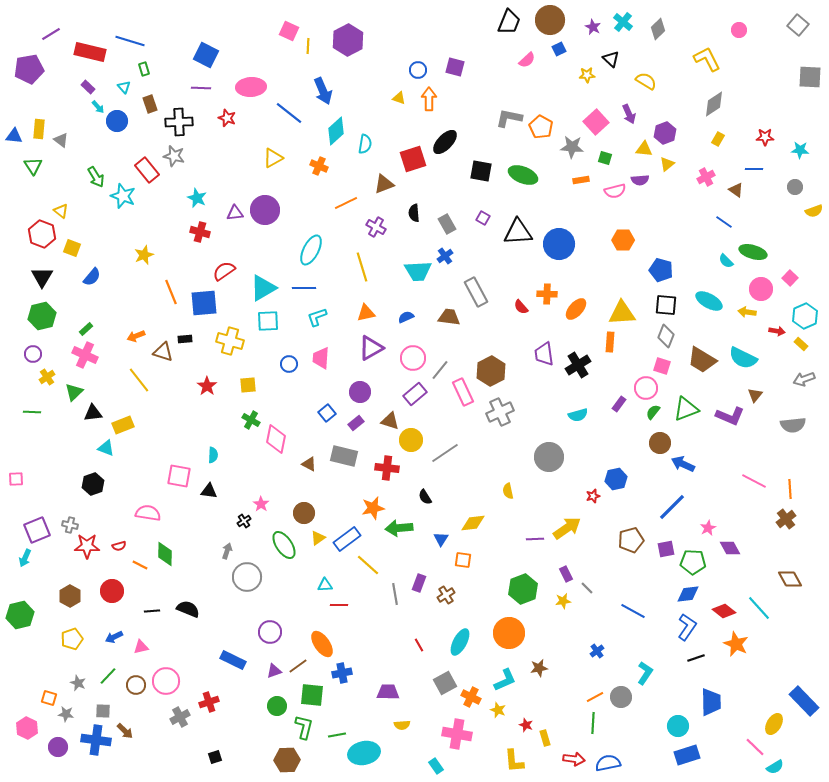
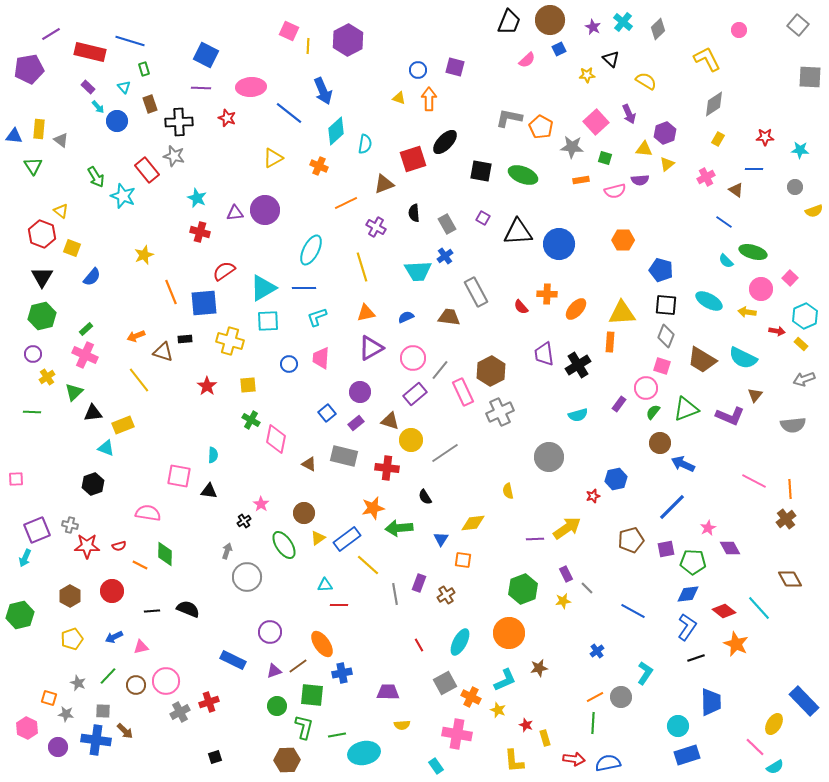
gray cross at (180, 717): moved 5 px up
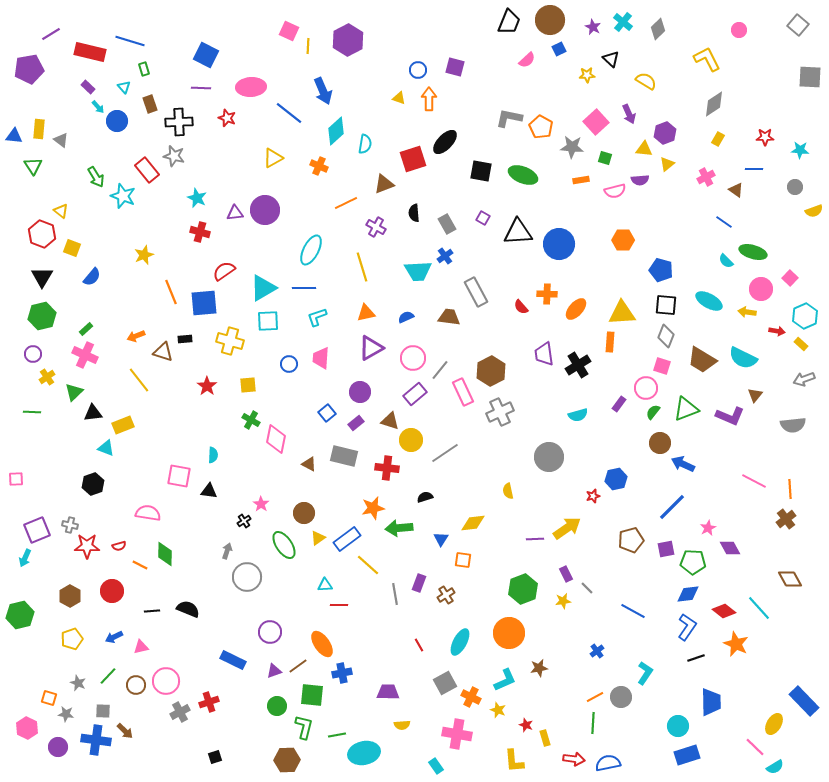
black semicircle at (425, 497): rotated 105 degrees clockwise
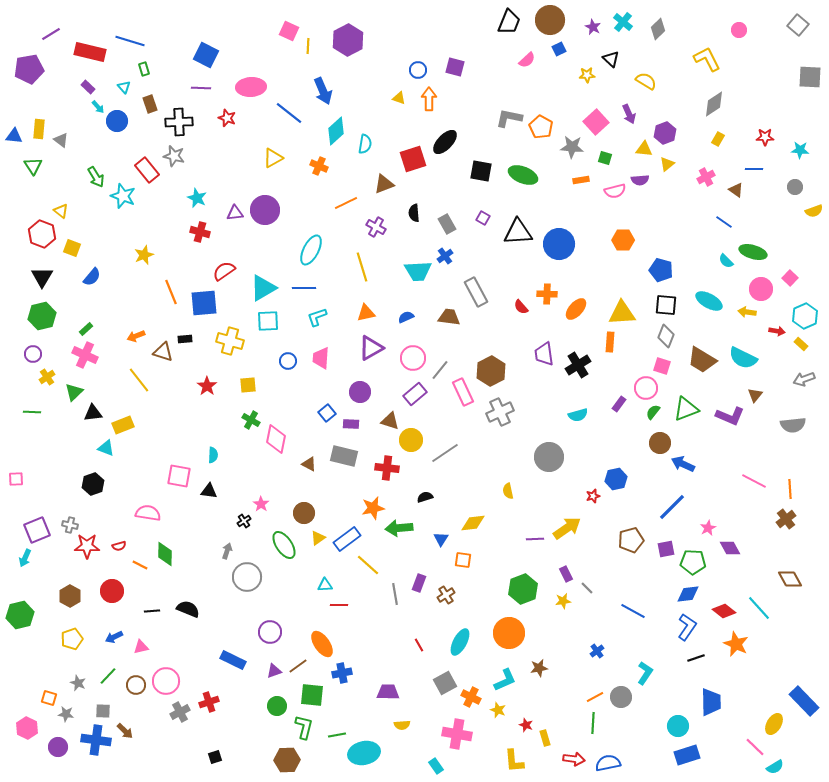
blue circle at (289, 364): moved 1 px left, 3 px up
purple rectangle at (356, 423): moved 5 px left, 1 px down; rotated 42 degrees clockwise
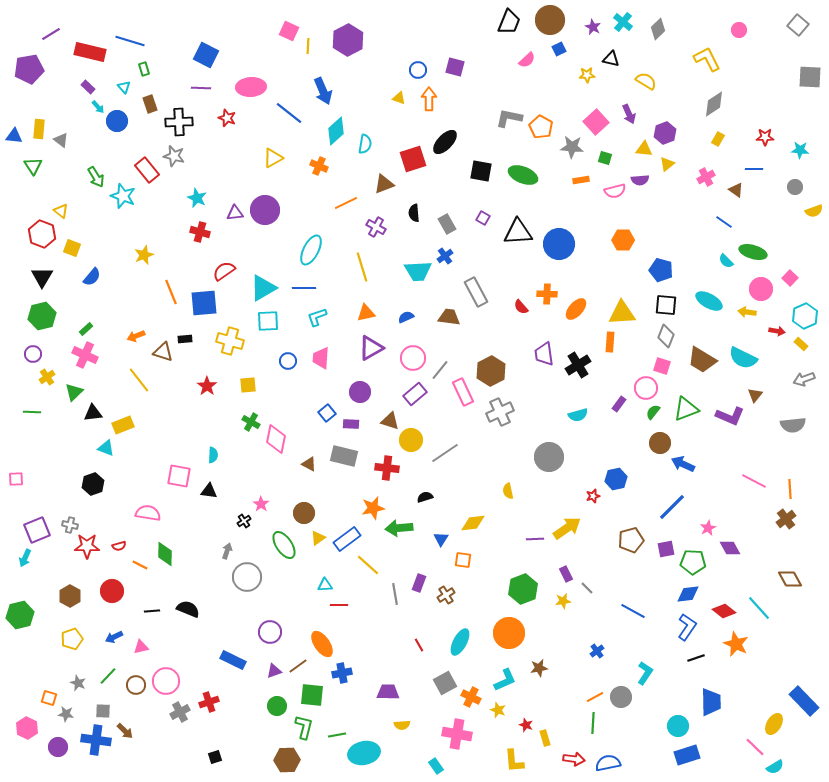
black triangle at (611, 59): rotated 30 degrees counterclockwise
green cross at (251, 420): moved 2 px down
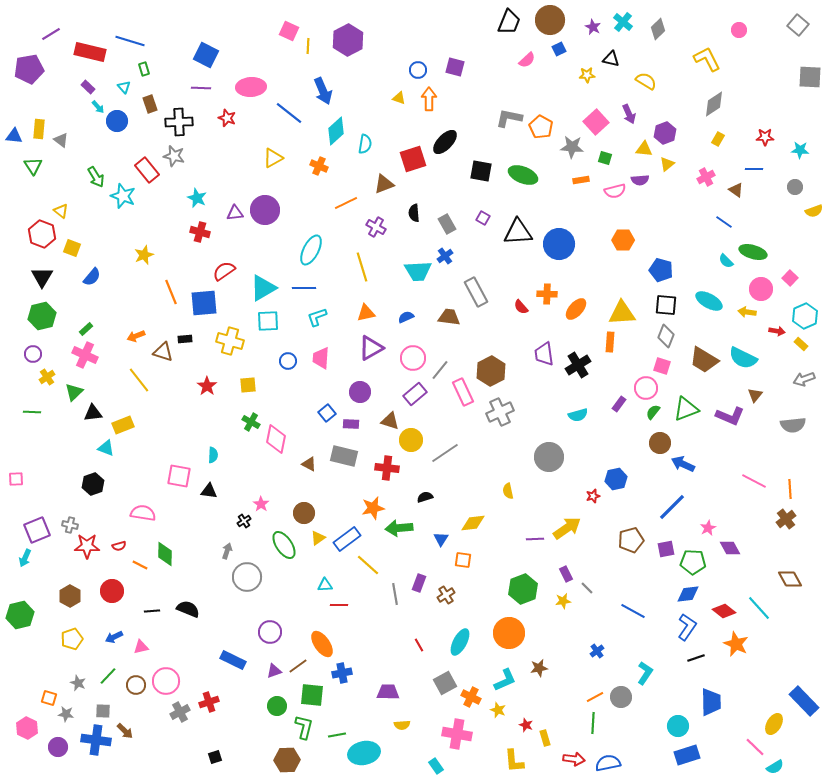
brown trapezoid at (702, 360): moved 2 px right
pink semicircle at (148, 513): moved 5 px left
